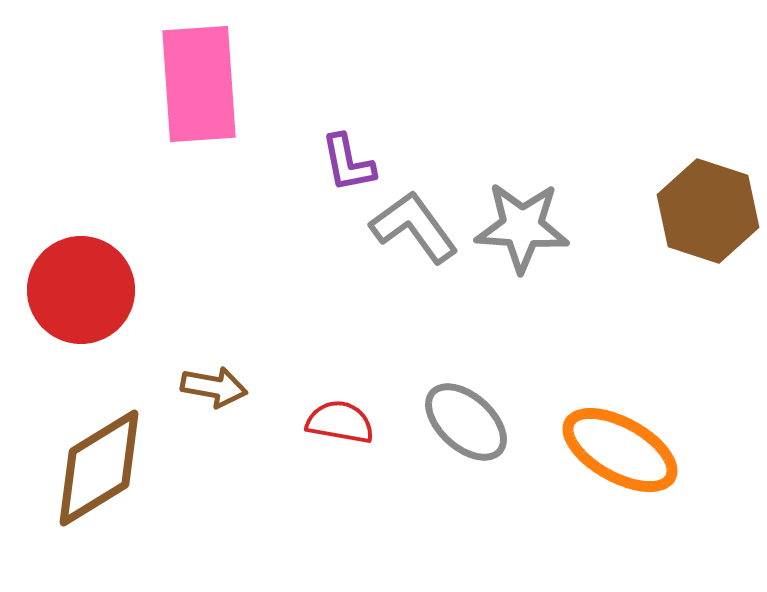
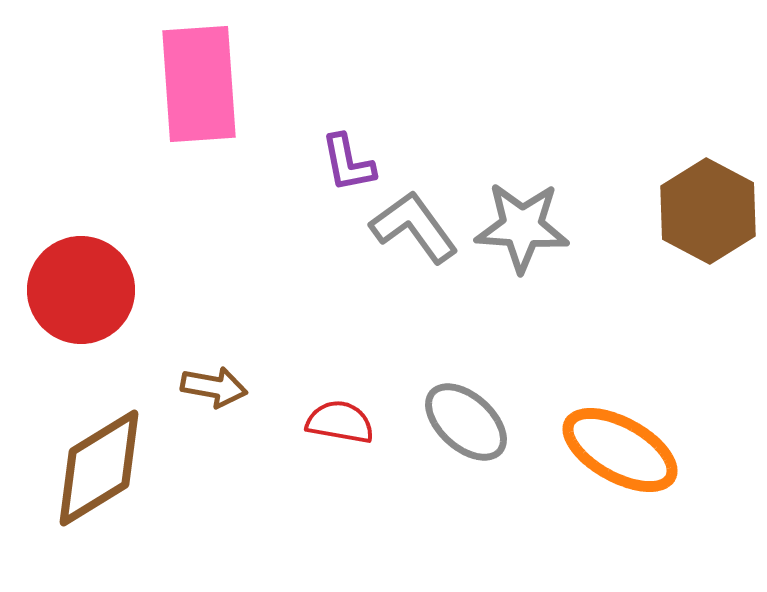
brown hexagon: rotated 10 degrees clockwise
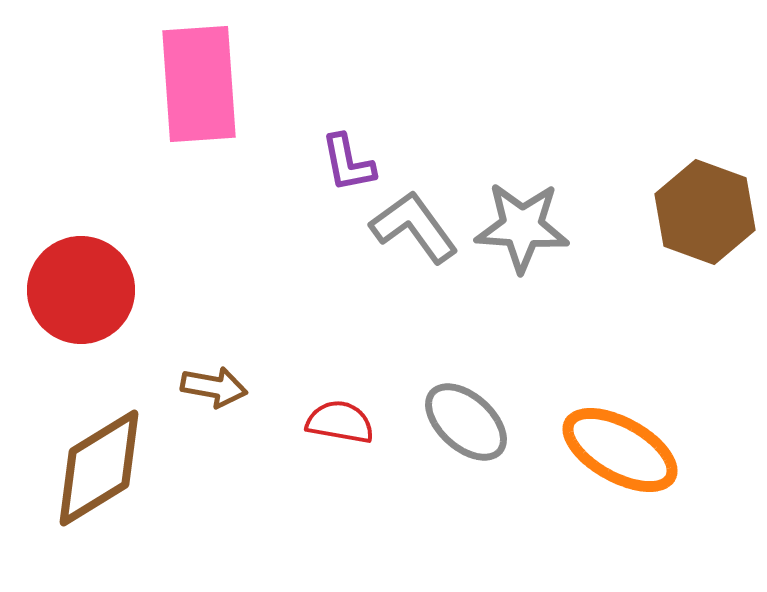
brown hexagon: moved 3 px left, 1 px down; rotated 8 degrees counterclockwise
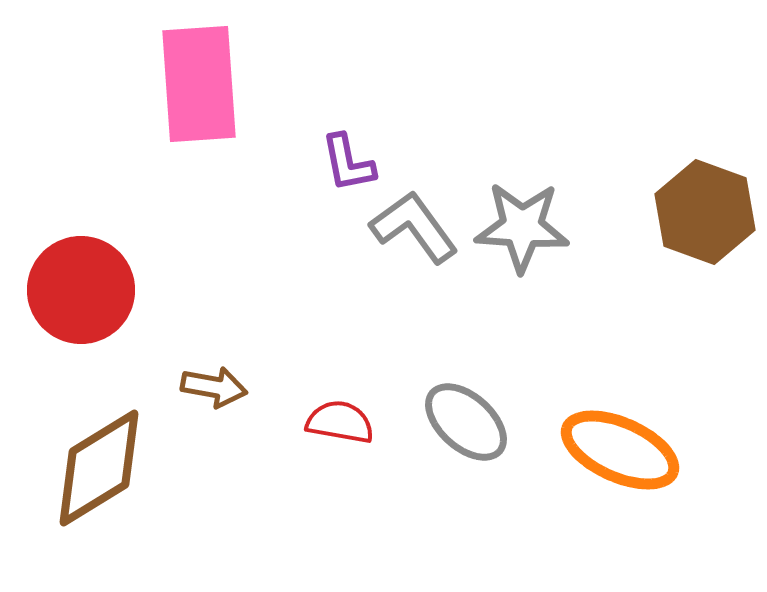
orange ellipse: rotated 5 degrees counterclockwise
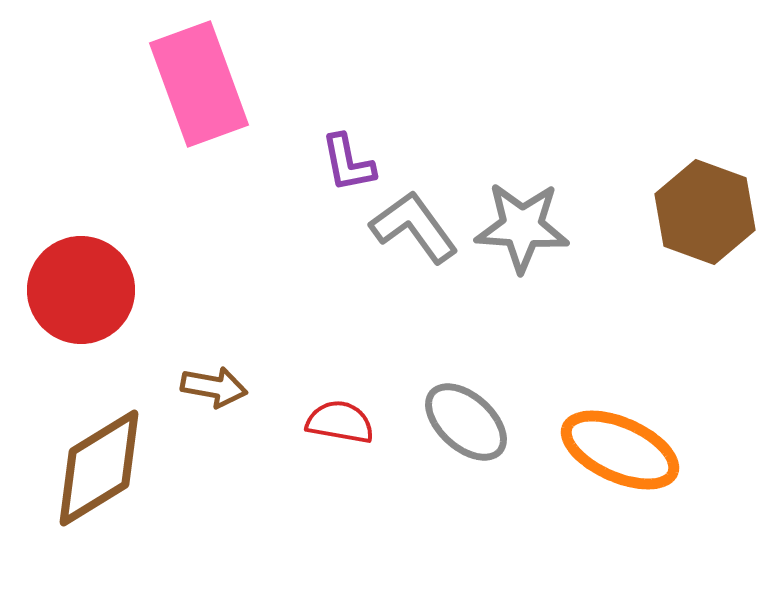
pink rectangle: rotated 16 degrees counterclockwise
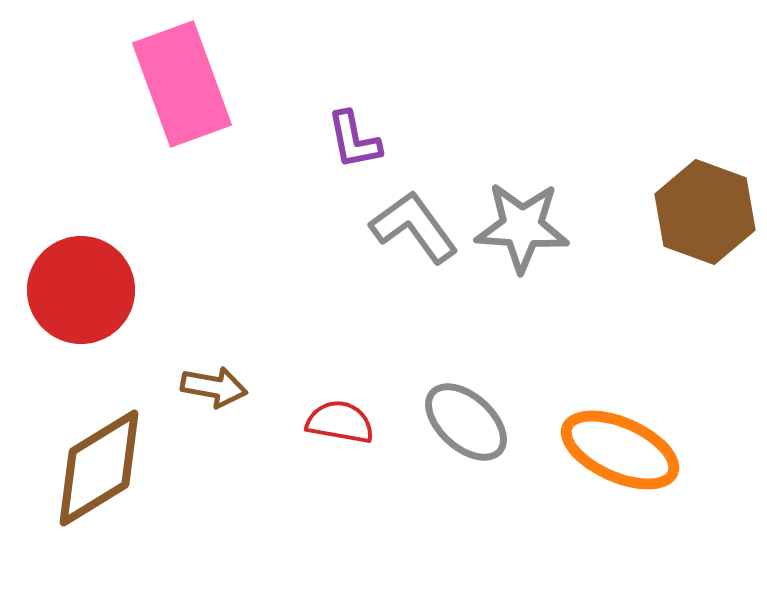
pink rectangle: moved 17 px left
purple L-shape: moved 6 px right, 23 px up
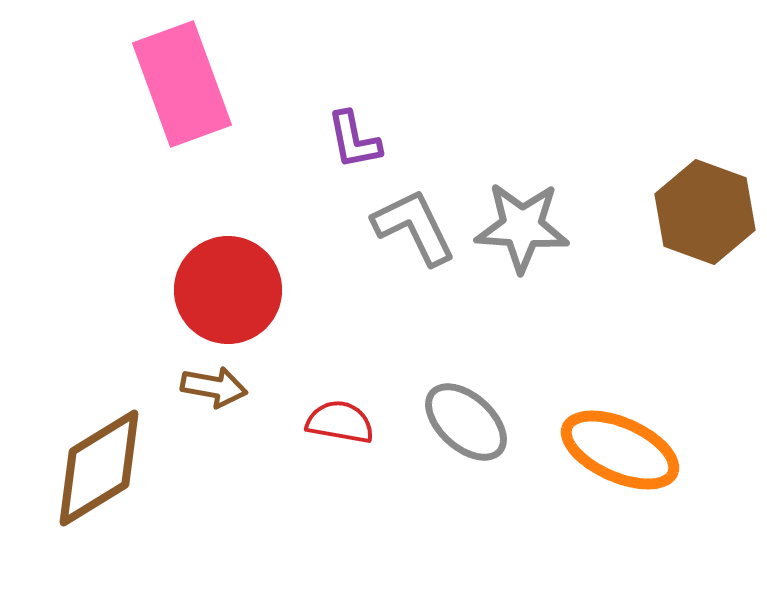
gray L-shape: rotated 10 degrees clockwise
red circle: moved 147 px right
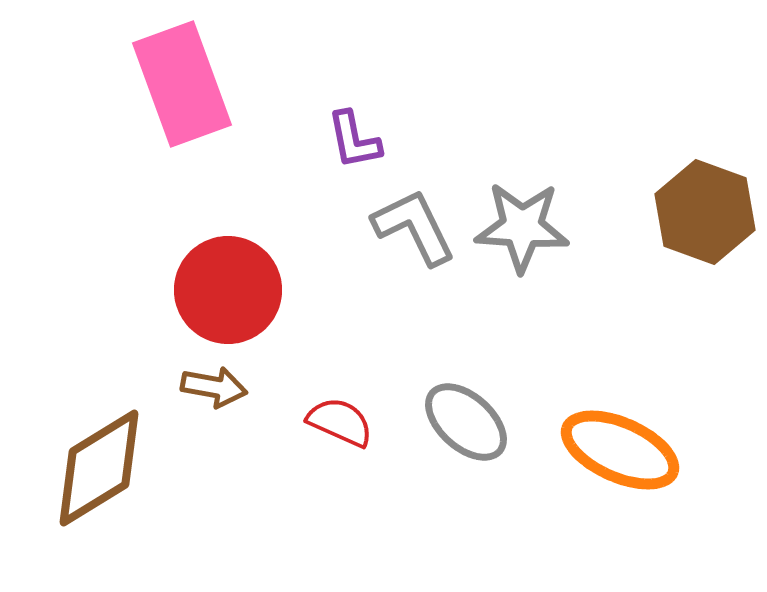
red semicircle: rotated 14 degrees clockwise
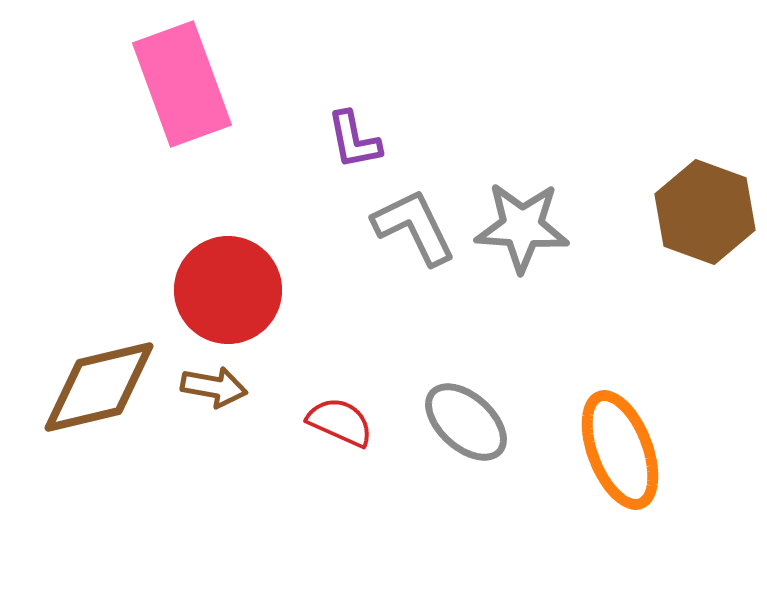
orange ellipse: rotated 45 degrees clockwise
brown diamond: moved 81 px up; rotated 18 degrees clockwise
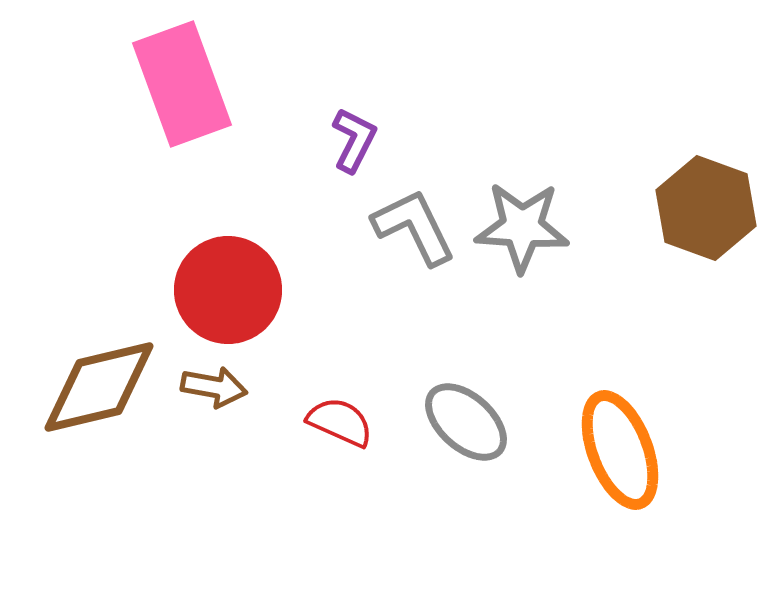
purple L-shape: rotated 142 degrees counterclockwise
brown hexagon: moved 1 px right, 4 px up
